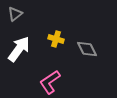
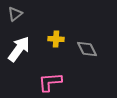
yellow cross: rotated 14 degrees counterclockwise
pink L-shape: rotated 30 degrees clockwise
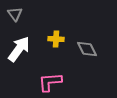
gray triangle: rotated 28 degrees counterclockwise
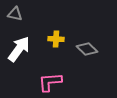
gray triangle: rotated 42 degrees counterclockwise
gray diamond: rotated 20 degrees counterclockwise
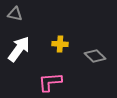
yellow cross: moved 4 px right, 5 px down
gray diamond: moved 8 px right, 7 px down
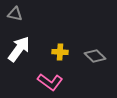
yellow cross: moved 8 px down
pink L-shape: rotated 140 degrees counterclockwise
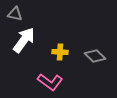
white arrow: moved 5 px right, 9 px up
